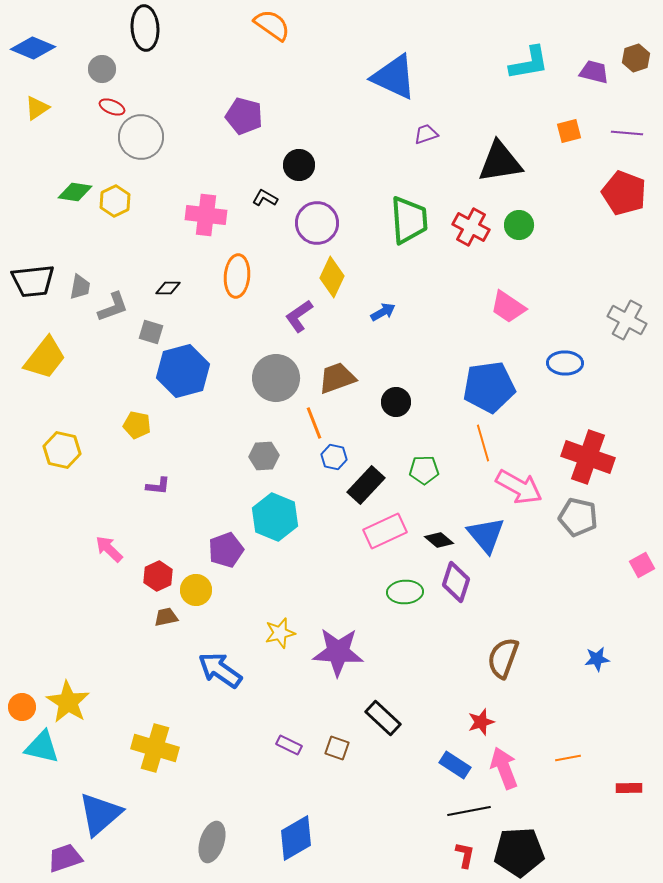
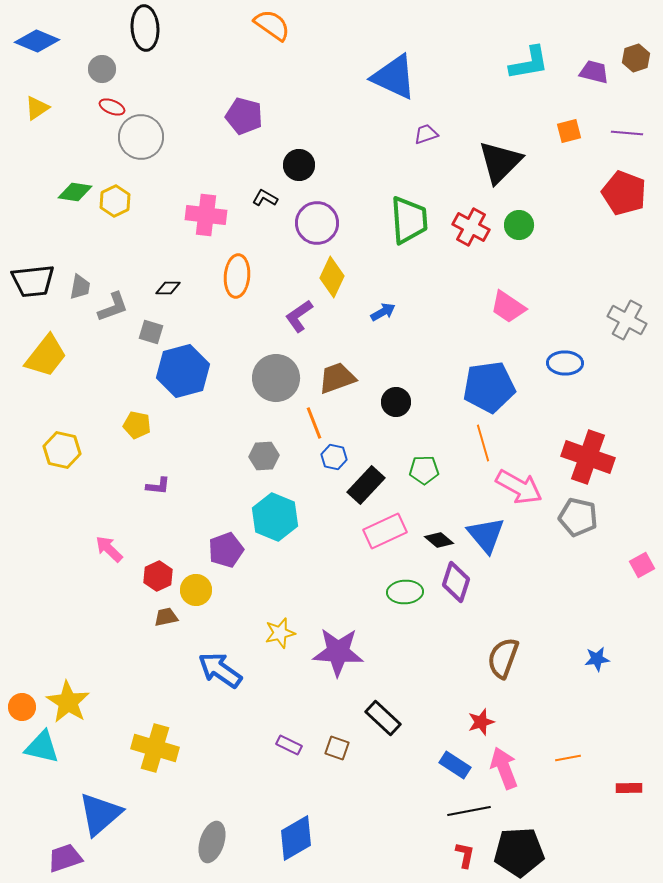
blue diamond at (33, 48): moved 4 px right, 7 px up
black triangle at (500, 162): rotated 36 degrees counterclockwise
yellow trapezoid at (45, 358): moved 1 px right, 2 px up
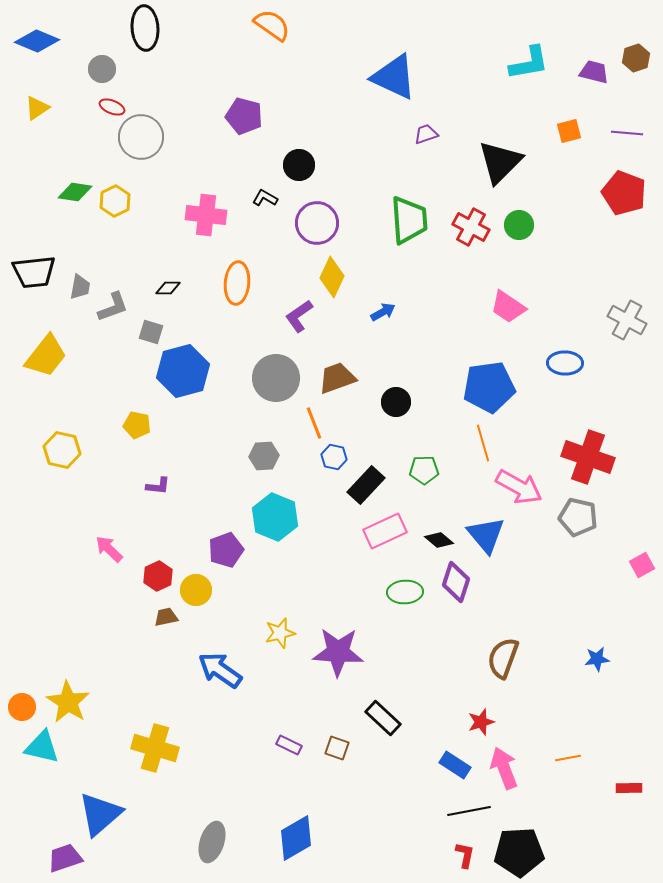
orange ellipse at (237, 276): moved 7 px down
black trapezoid at (33, 281): moved 1 px right, 9 px up
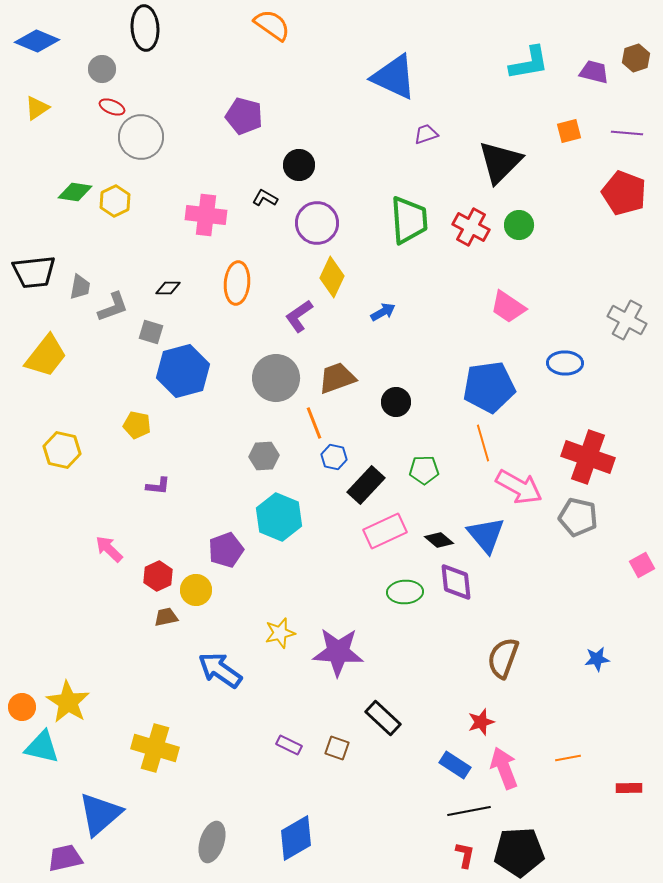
cyan hexagon at (275, 517): moved 4 px right
purple diamond at (456, 582): rotated 24 degrees counterclockwise
purple trapezoid at (65, 858): rotated 6 degrees clockwise
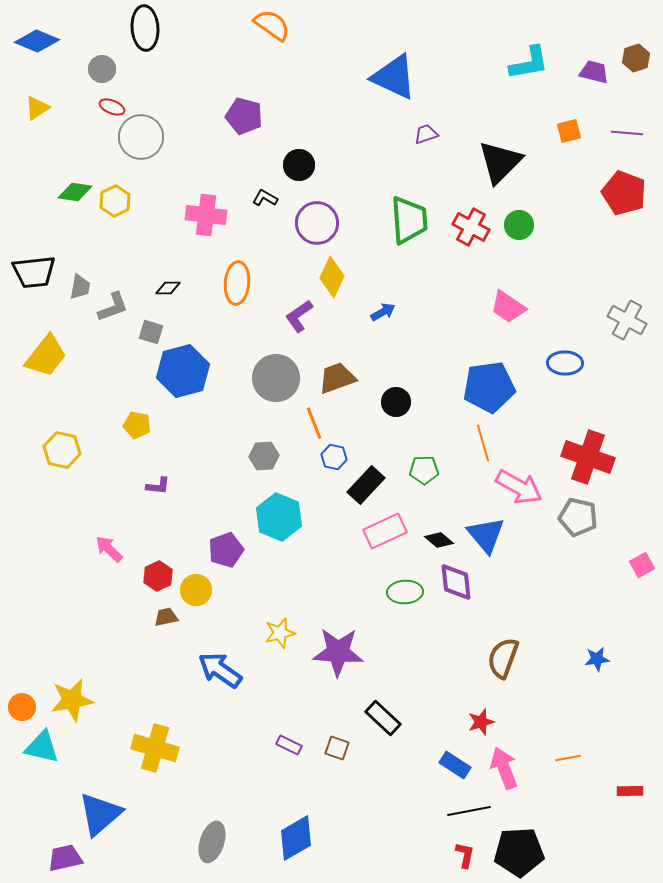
yellow star at (68, 702): moved 4 px right, 2 px up; rotated 30 degrees clockwise
red rectangle at (629, 788): moved 1 px right, 3 px down
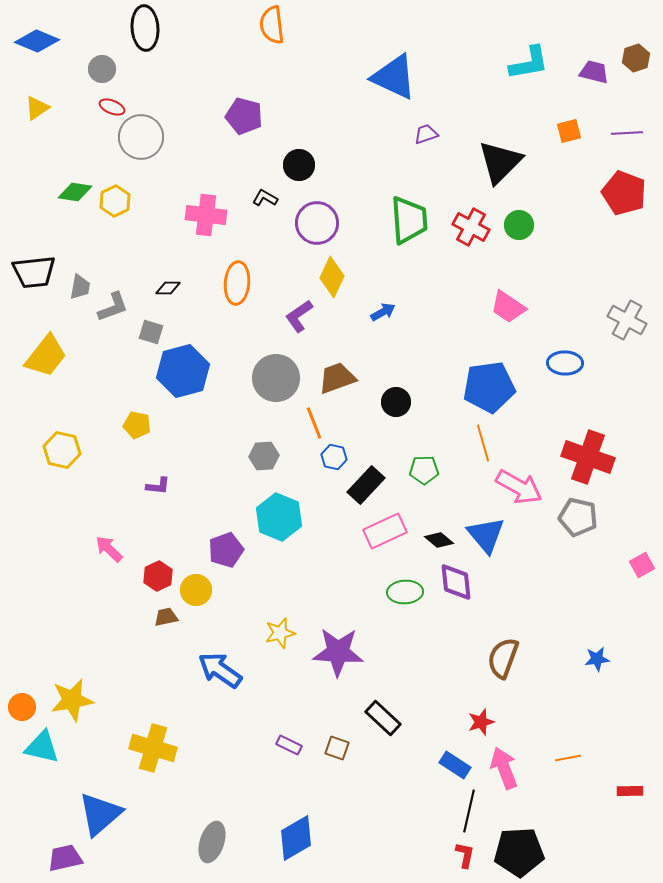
orange semicircle at (272, 25): rotated 132 degrees counterclockwise
purple line at (627, 133): rotated 8 degrees counterclockwise
yellow cross at (155, 748): moved 2 px left
black line at (469, 811): rotated 66 degrees counterclockwise
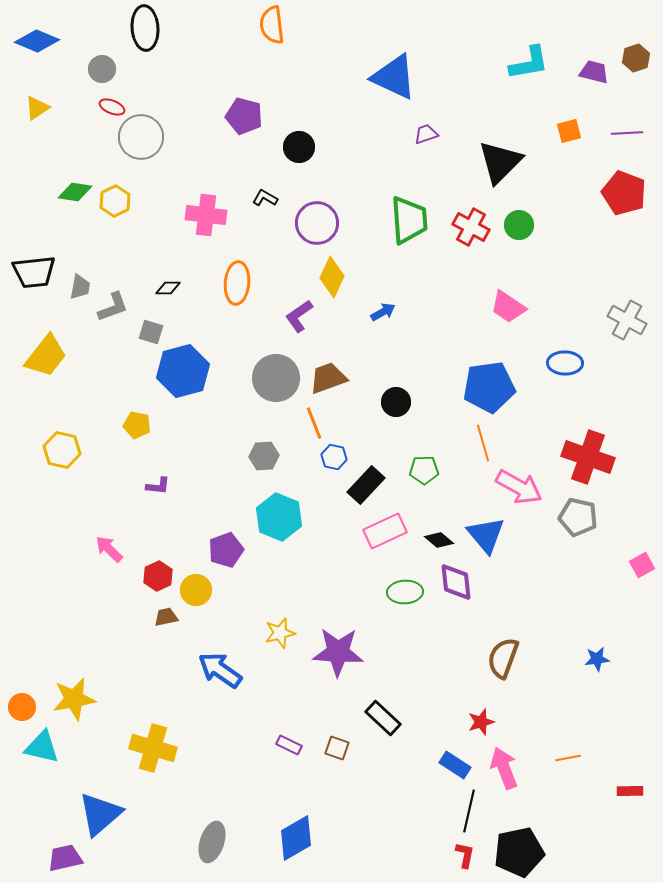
black circle at (299, 165): moved 18 px up
brown trapezoid at (337, 378): moved 9 px left
yellow star at (72, 700): moved 2 px right, 1 px up
black pentagon at (519, 852): rotated 9 degrees counterclockwise
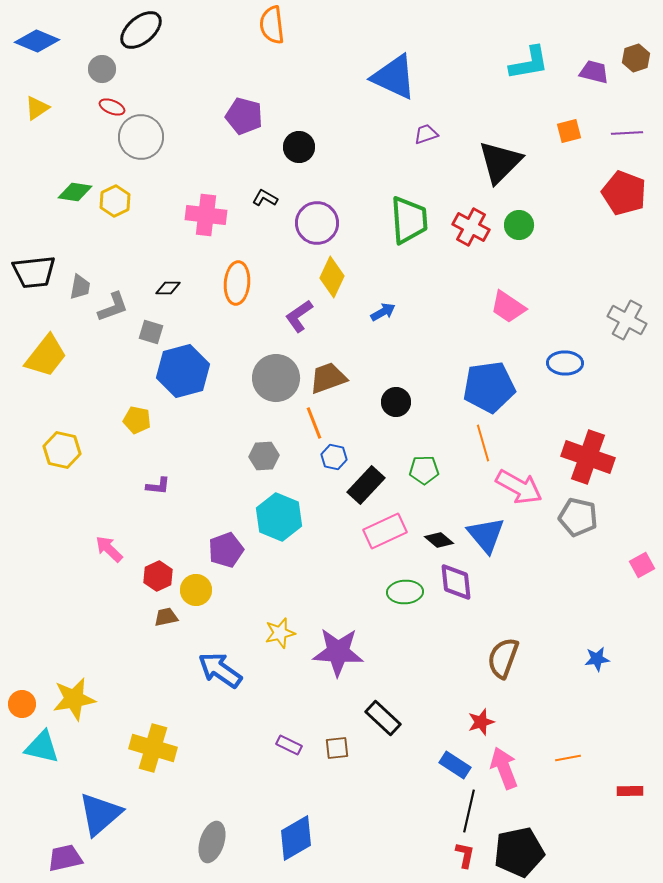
black ellipse at (145, 28): moved 4 px left, 2 px down; rotated 54 degrees clockwise
yellow pentagon at (137, 425): moved 5 px up
orange circle at (22, 707): moved 3 px up
brown square at (337, 748): rotated 25 degrees counterclockwise
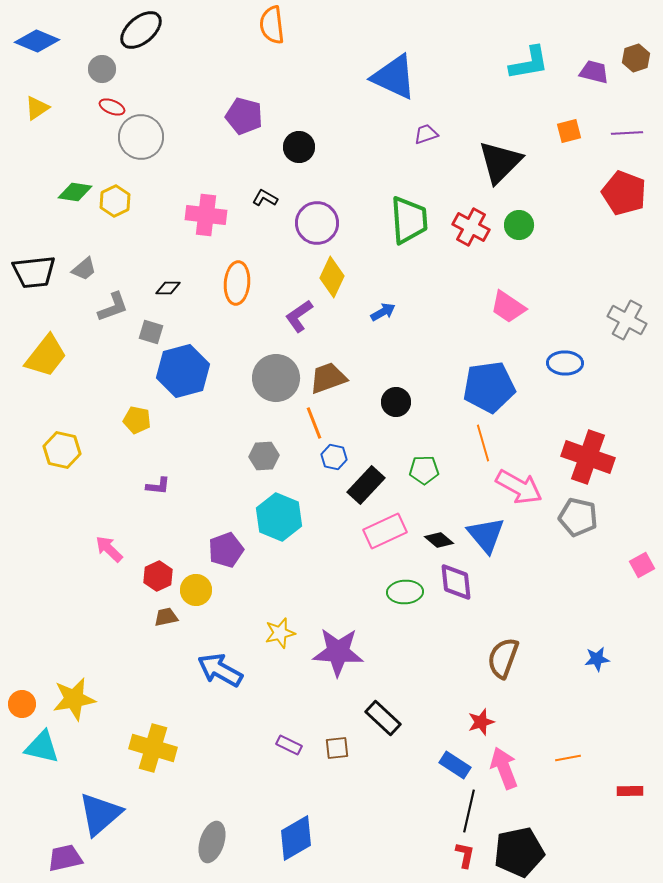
gray trapezoid at (80, 287): moved 4 px right, 18 px up; rotated 40 degrees clockwise
blue arrow at (220, 670): rotated 6 degrees counterclockwise
